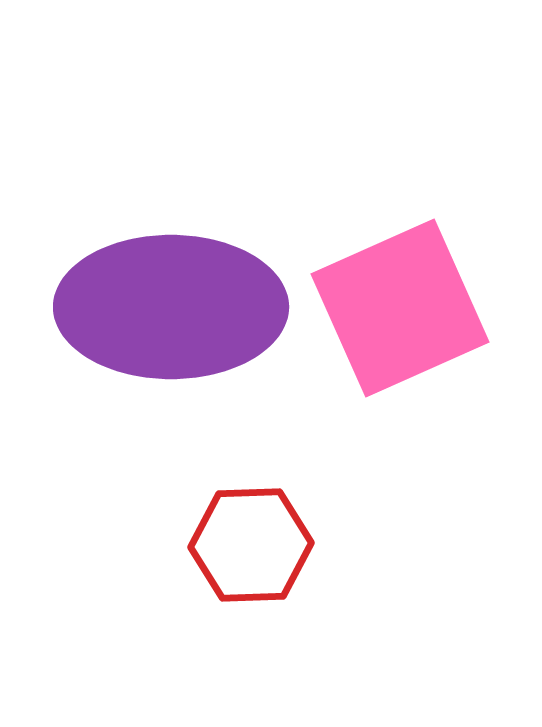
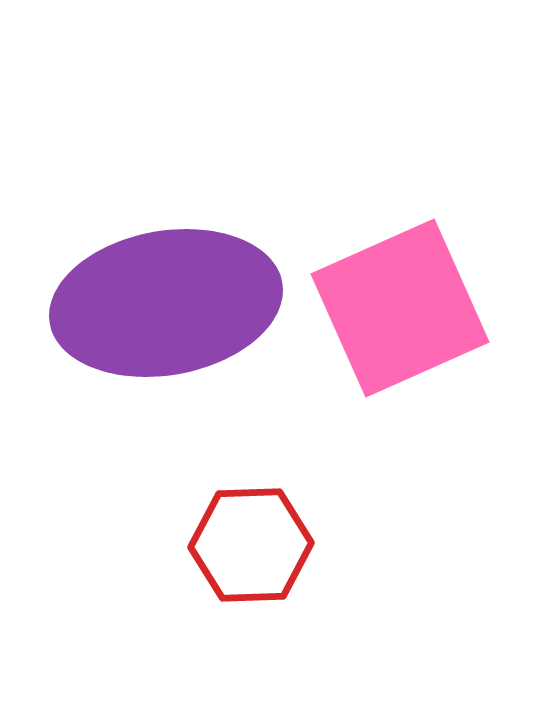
purple ellipse: moved 5 px left, 4 px up; rotated 10 degrees counterclockwise
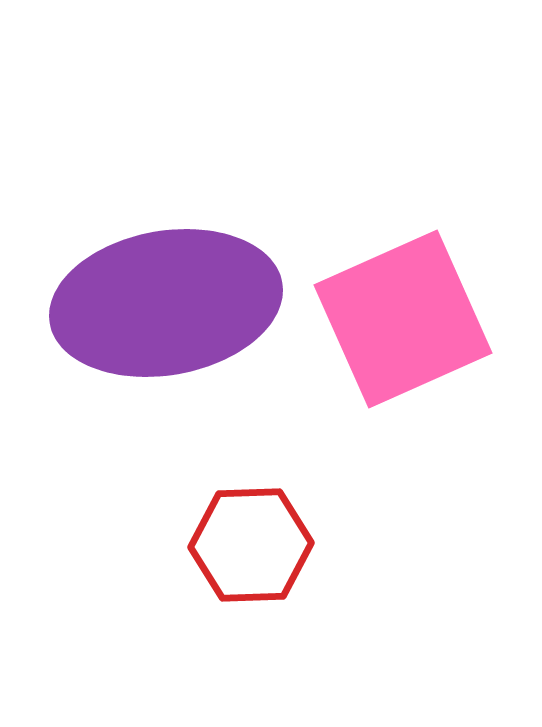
pink square: moved 3 px right, 11 px down
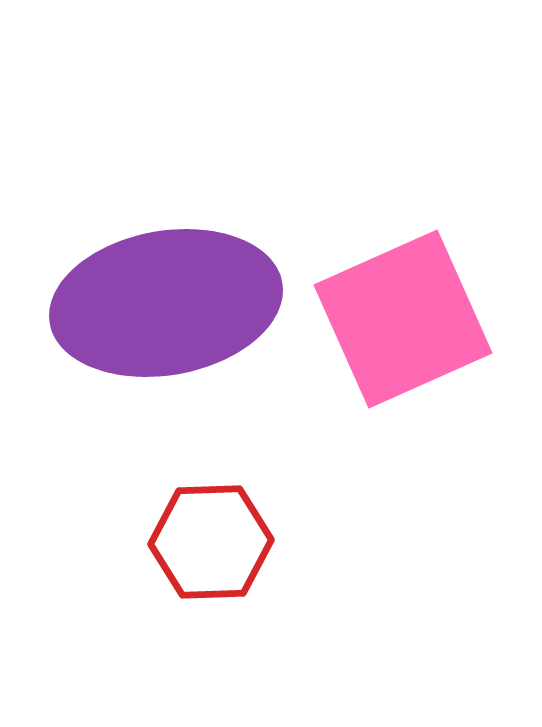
red hexagon: moved 40 px left, 3 px up
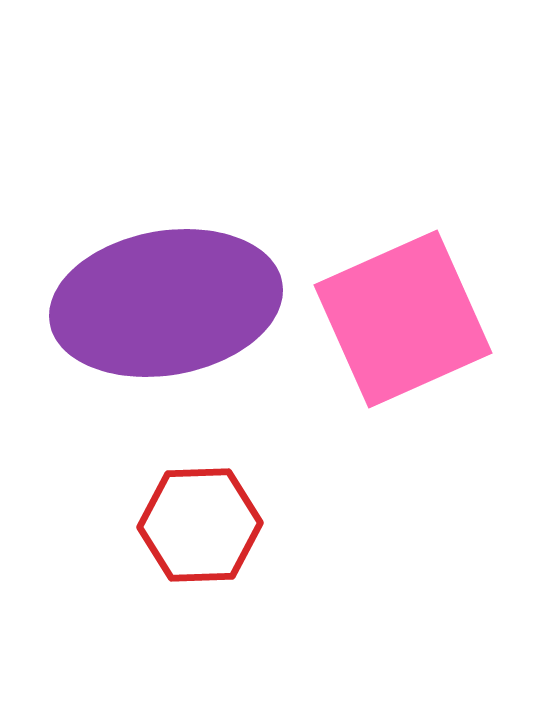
red hexagon: moved 11 px left, 17 px up
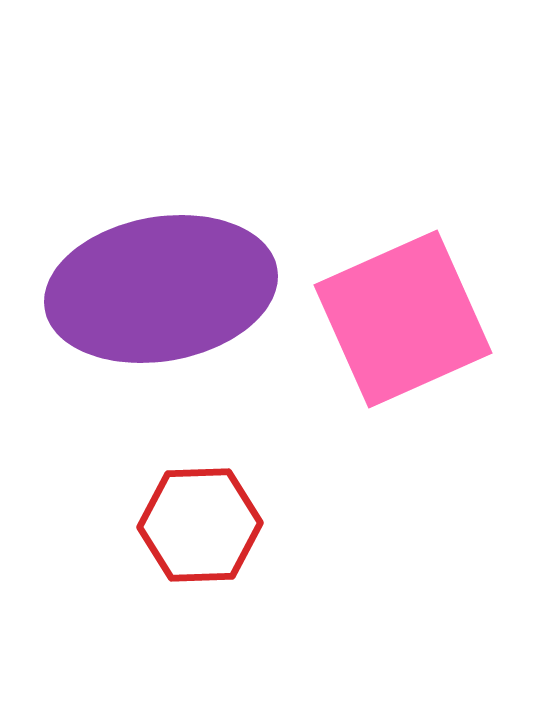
purple ellipse: moved 5 px left, 14 px up
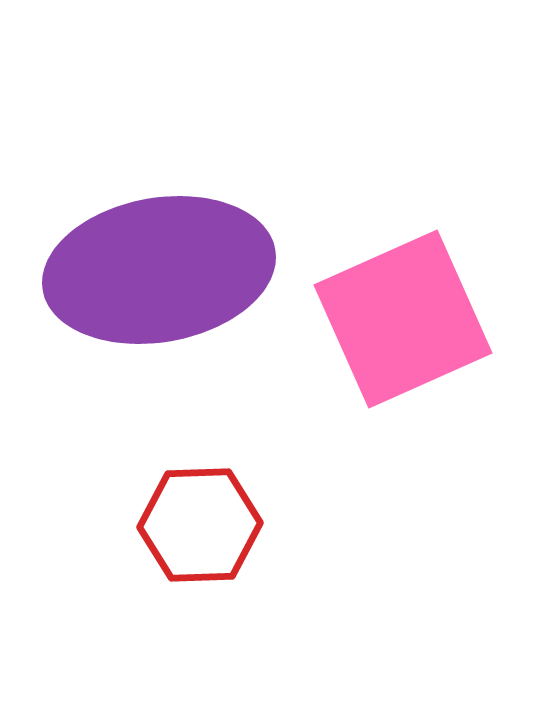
purple ellipse: moved 2 px left, 19 px up
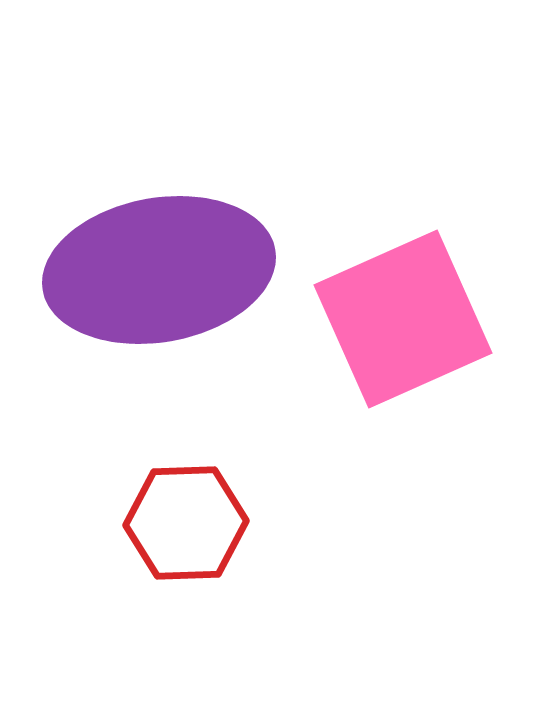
red hexagon: moved 14 px left, 2 px up
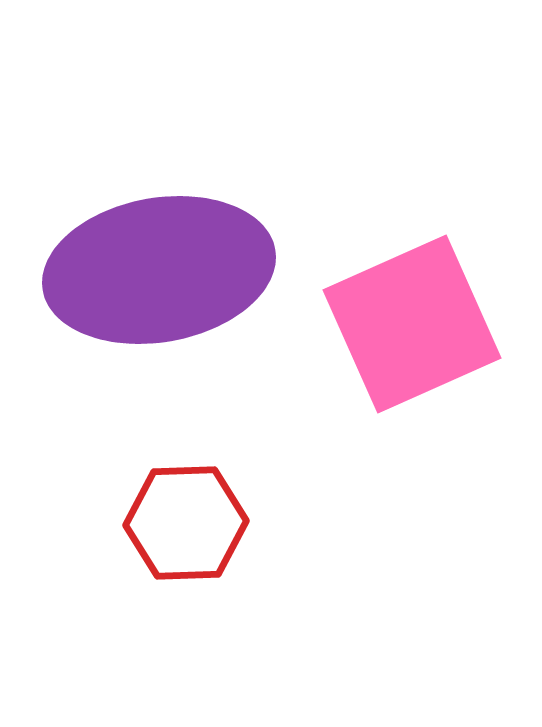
pink square: moved 9 px right, 5 px down
